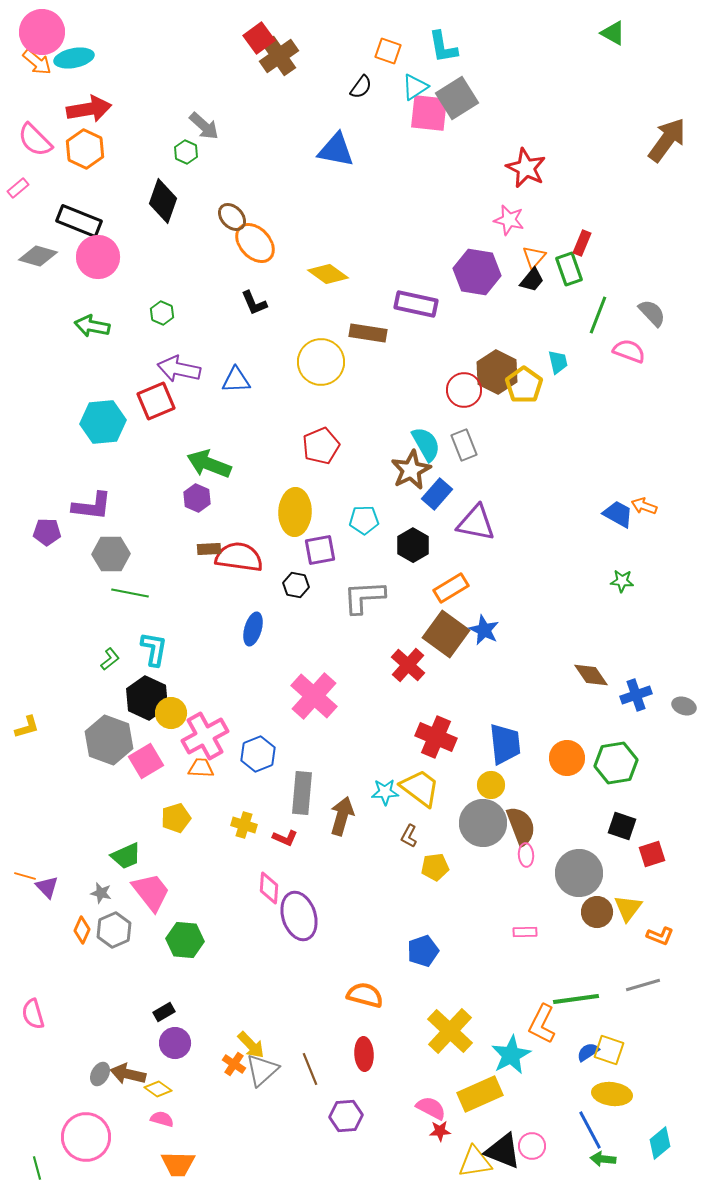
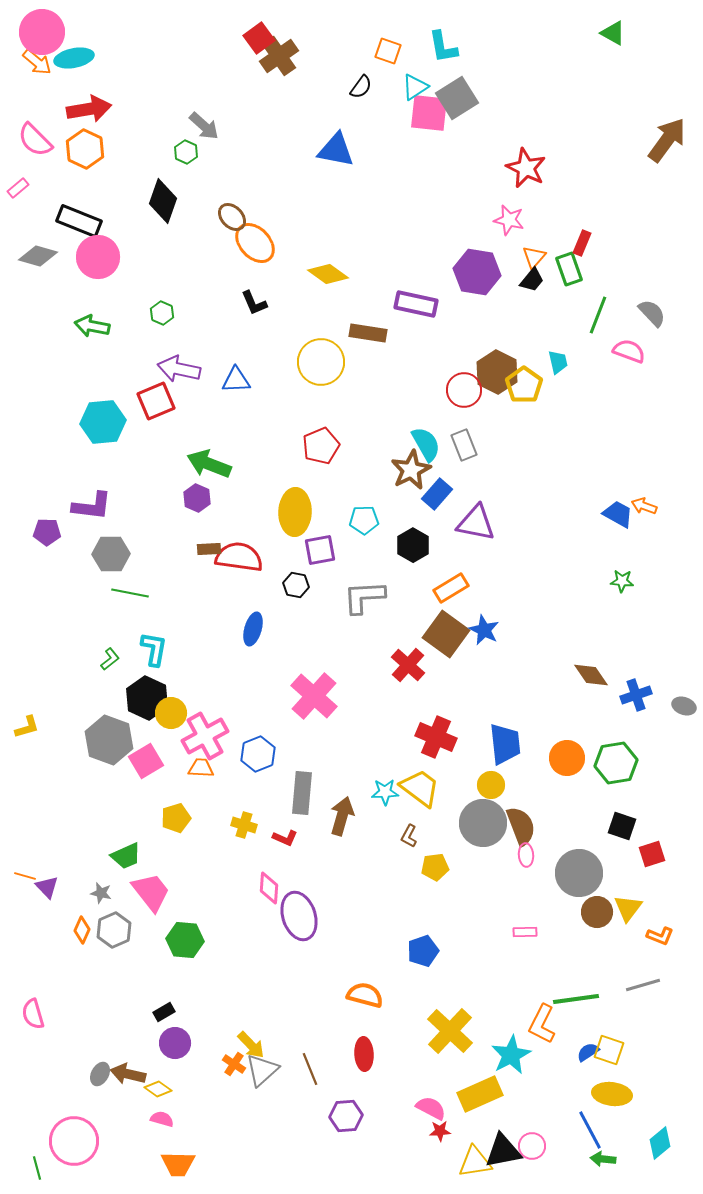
pink circle at (86, 1137): moved 12 px left, 4 px down
black triangle at (503, 1151): rotated 33 degrees counterclockwise
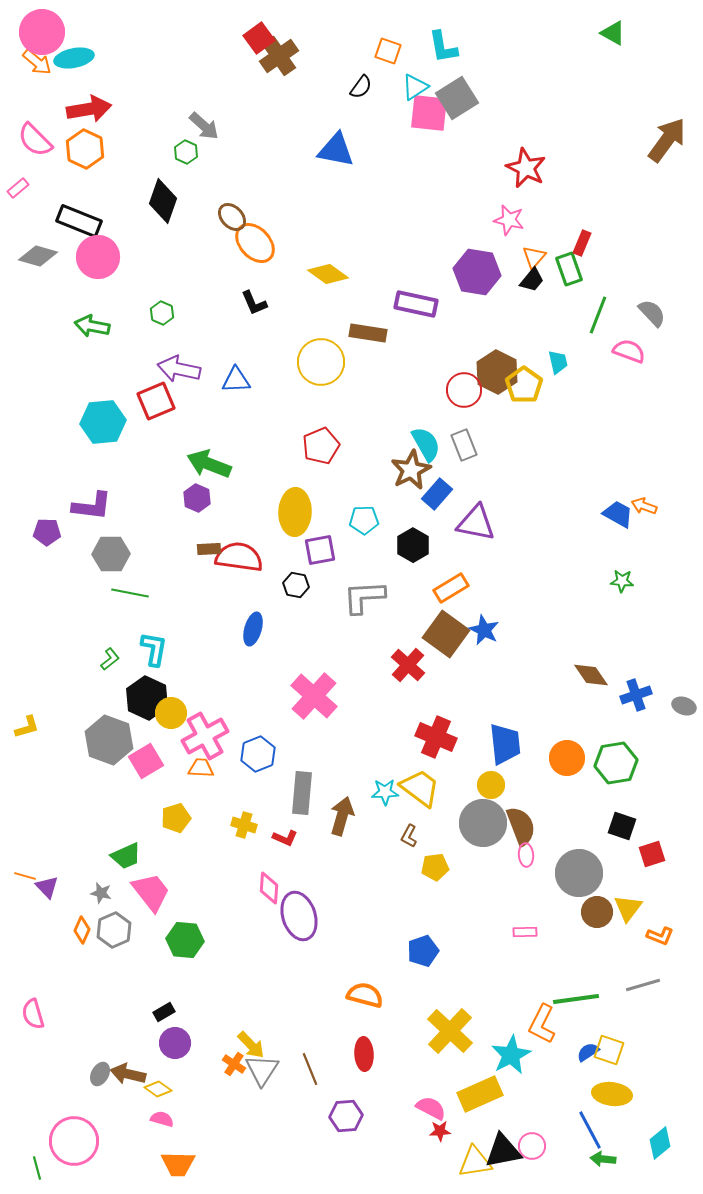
gray triangle at (262, 1070): rotated 15 degrees counterclockwise
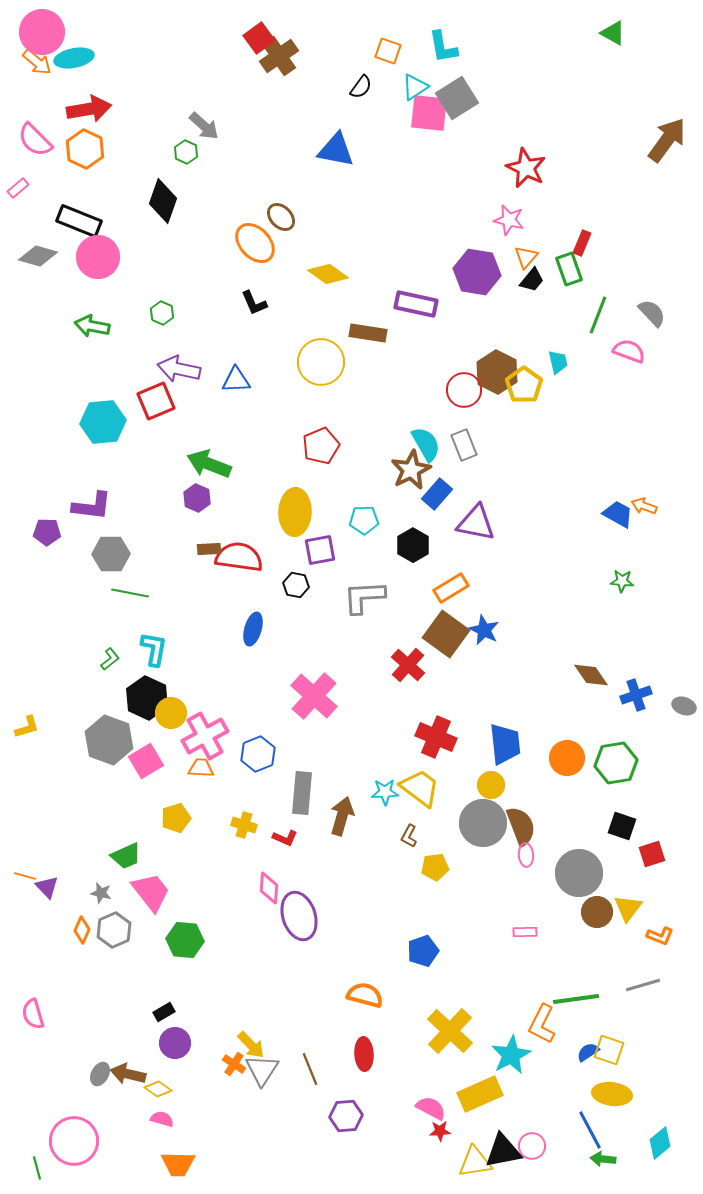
brown ellipse at (232, 217): moved 49 px right
orange triangle at (534, 257): moved 8 px left
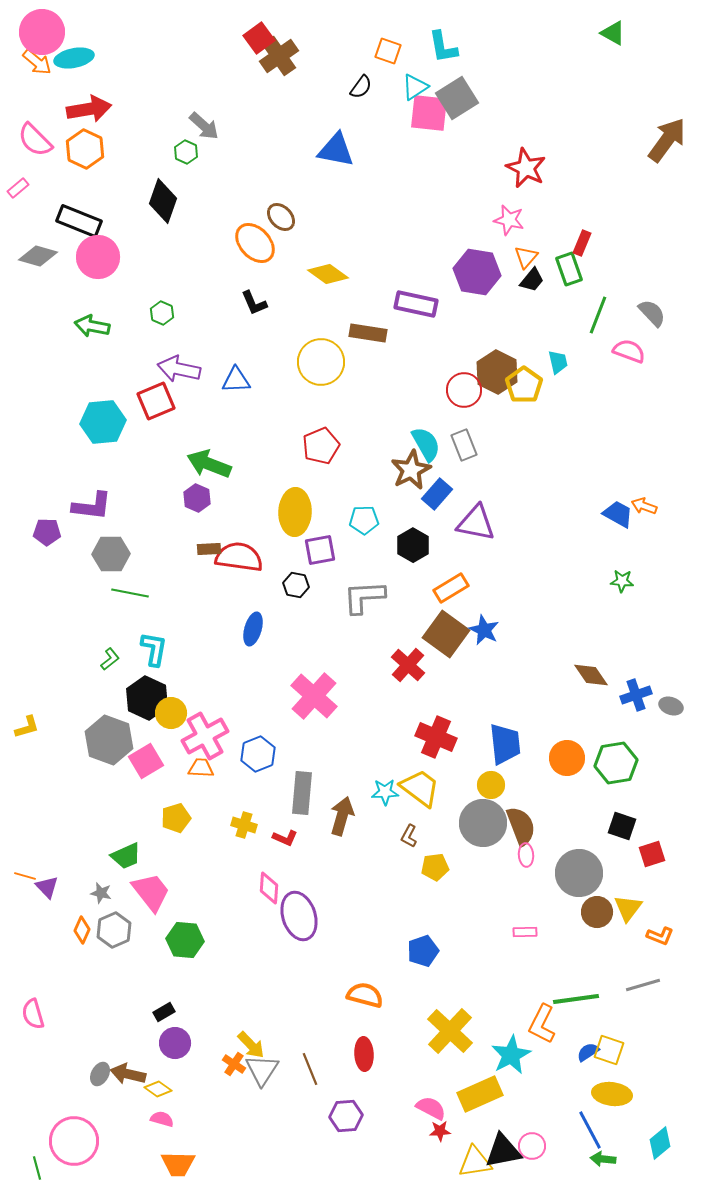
gray ellipse at (684, 706): moved 13 px left
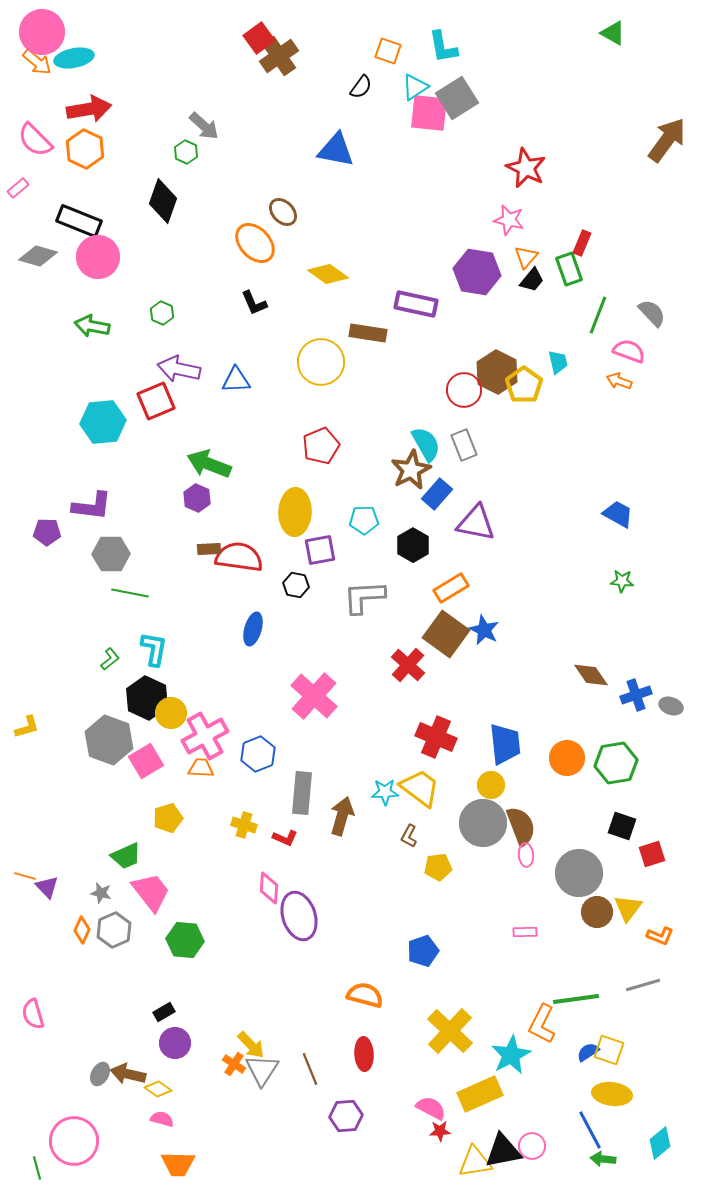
brown ellipse at (281, 217): moved 2 px right, 5 px up
orange arrow at (644, 506): moved 25 px left, 125 px up
yellow pentagon at (176, 818): moved 8 px left
yellow pentagon at (435, 867): moved 3 px right
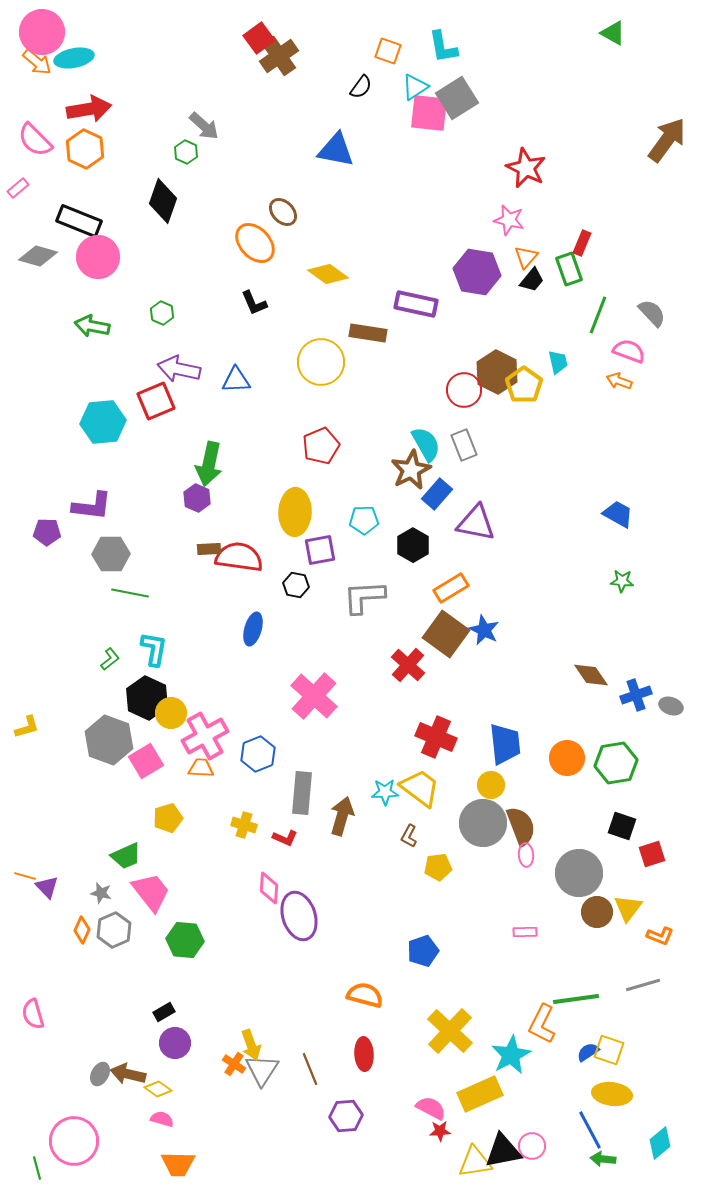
green arrow at (209, 464): rotated 99 degrees counterclockwise
yellow arrow at (251, 1045): rotated 24 degrees clockwise
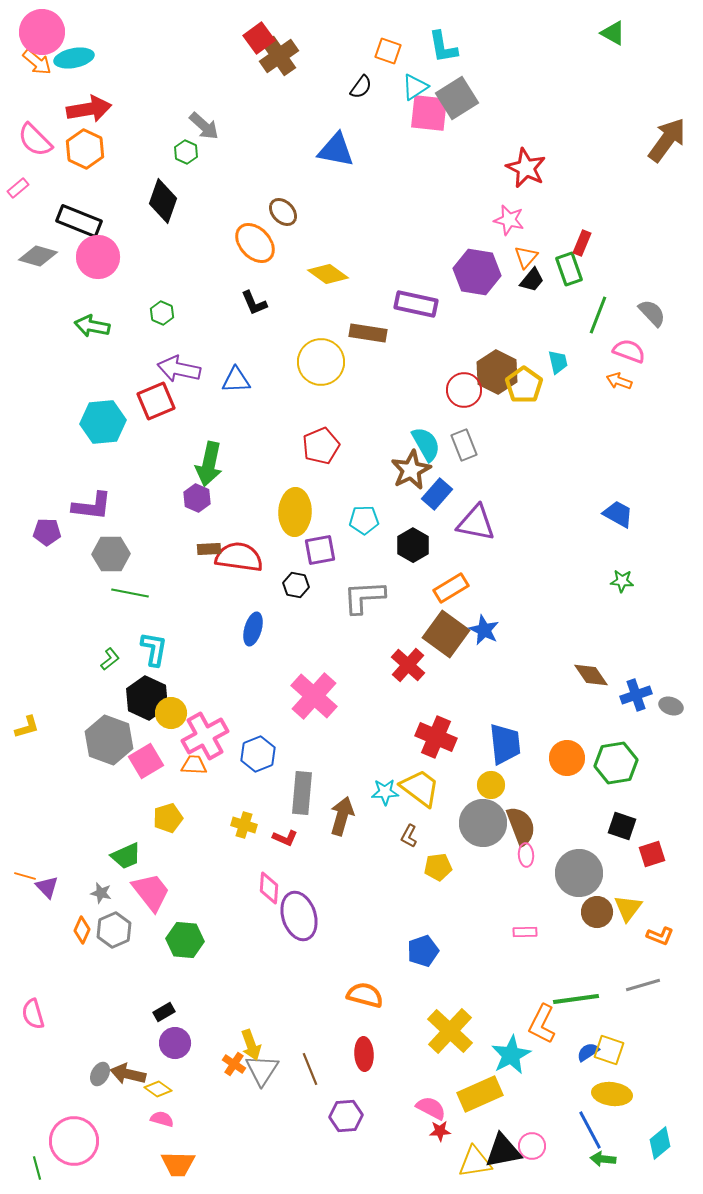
orange trapezoid at (201, 768): moved 7 px left, 3 px up
